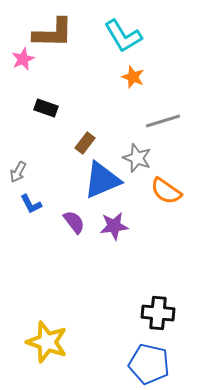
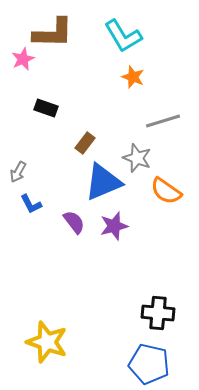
blue triangle: moved 1 px right, 2 px down
purple star: rotated 8 degrees counterclockwise
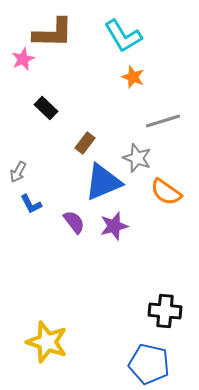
black rectangle: rotated 25 degrees clockwise
orange semicircle: moved 1 px down
black cross: moved 7 px right, 2 px up
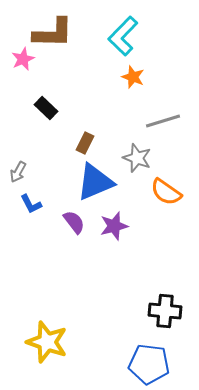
cyan L-shape: rotated 75 degrees clockwise
brown rectangle: rotated 10 degrees counterclockwise
blue triangle: moved 8 px left
blue pentagon: rotated 6 degrees counterclockwise
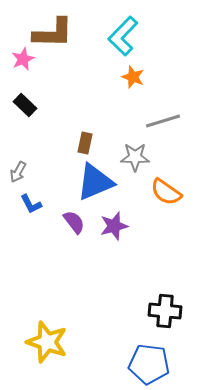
black rectangle: moved 21 px left, 3 px up
brown rectangle: rotated 15 degrees counterclockwise
gray star: moved 2 px left, 1 px up; rotated 20 degrees counterclockwise
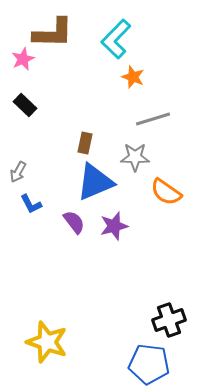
cyan L-shape: moved 7 px left, 3 px down
gray line: moved 10 px left, 2 px up
black cross: moved 4 px right, 9 px down; rotated 24 degrees counterclockwise
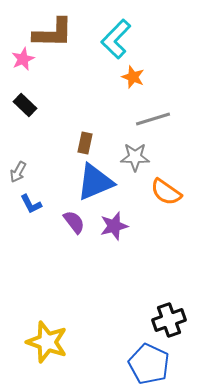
blue pentagon: rotated 18 degrees clockwise
